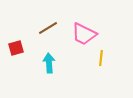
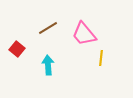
pink trapezoid: rotated 24 degrees clockwise
red square: moved 1 px right, 1 px down; rotated 35 degrees counterclockwise
cyan arrow: moved 1 px left, 2 px down
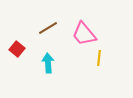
yellow line: moved 2 px left
cyan arrow: moved 2 px up
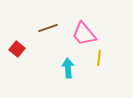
brown line: rotated 12 degrees clockwise
cyan arrow: moved 20 px right, 5 px down
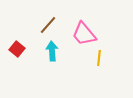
brown line: moved 3 px up; rotated 30 degrees counterclockwise
cyan arrow: moved 16 px left, 17 px up
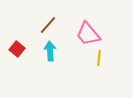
pink trapezoid: moved 4 px right
cyan arrow: moved 2 px left
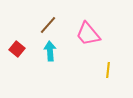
yellow line: moved 9 px right, 12 px down
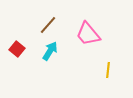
cyan arrow: rotated 36 degrees clockwise
